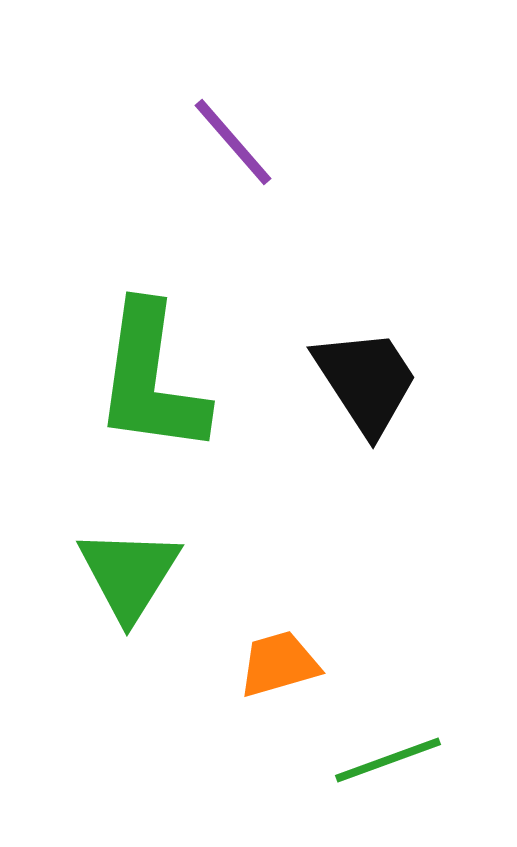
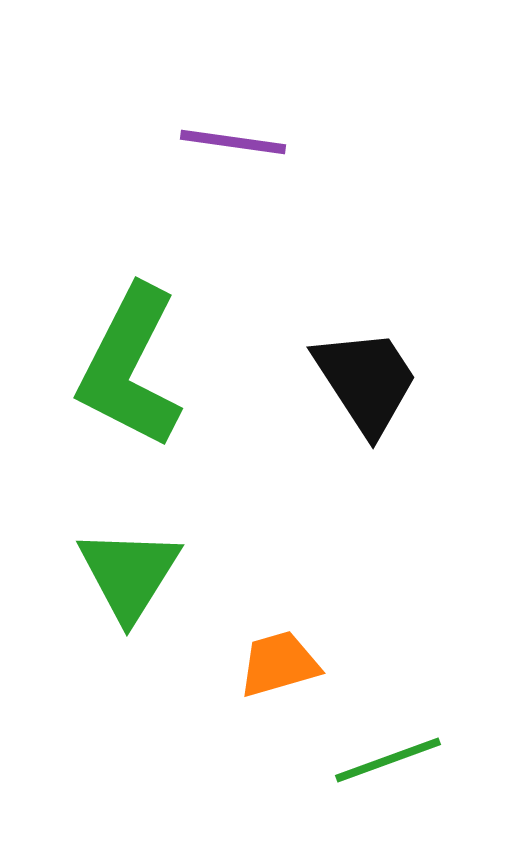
purple line: rotated 41 degrees counterclockwise
green L-shape: moved 21 px left, 12 px up; rotated 19 degrees clockwise
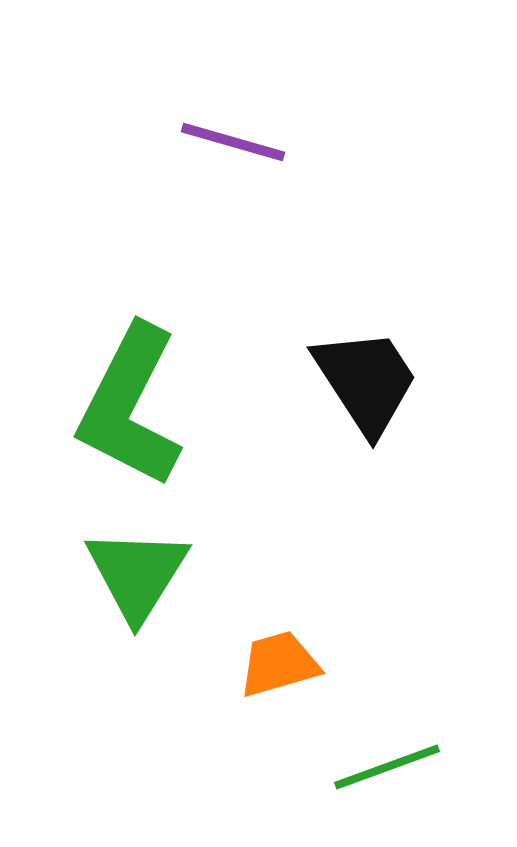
purple line: rotated 8 degrees clockwise
green L-shape: moved 39 px down
green triangle: moved 8 px right
green line: moved 1 px left, 7 px down
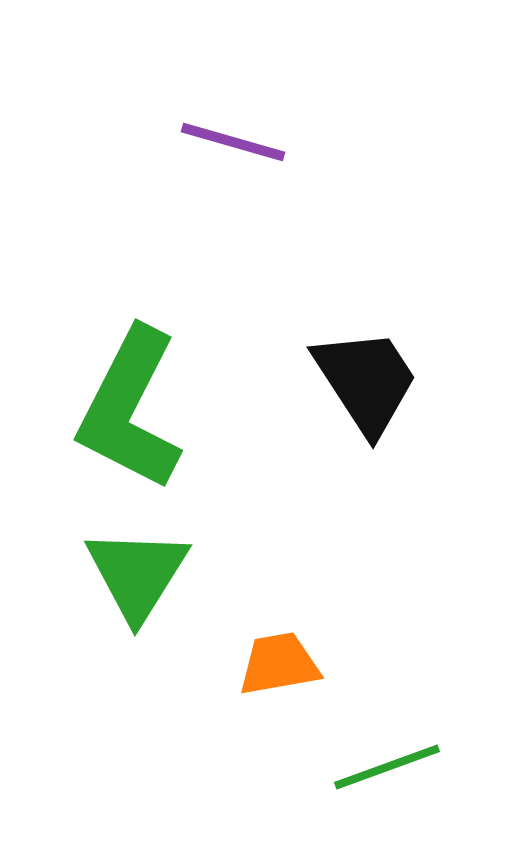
green L-shape: moved 3 px down
orange trapezoid: rotated 6 degrees clockwise
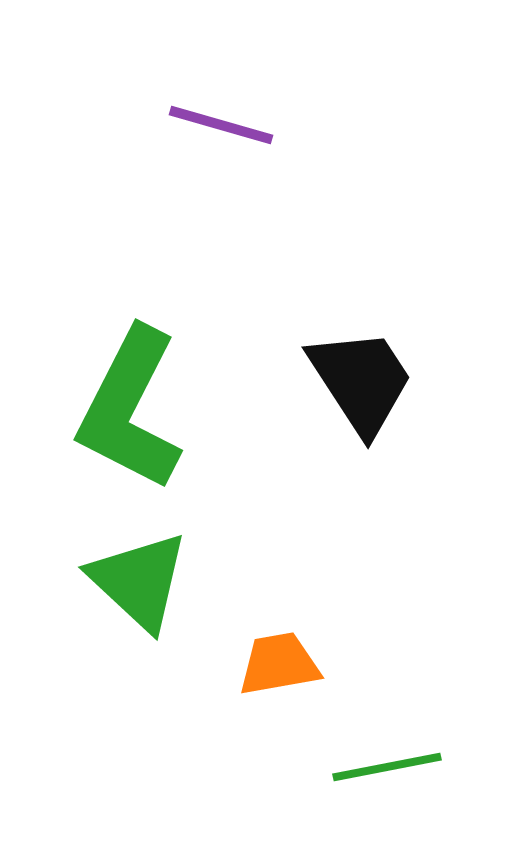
purple line: moved 12 px left, 17 px up
black trapezoid: moved 5 px left
green triangle: moved 2 px right, 7 px down; rotated 19 degrees counterclockwise
green line: rotated 9 degrees clockwise
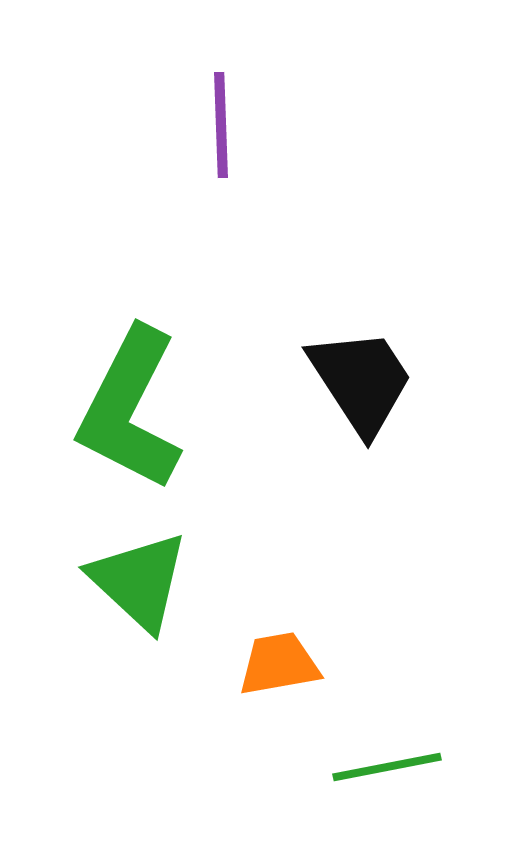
purple line: rotated 72 degrees clockwise
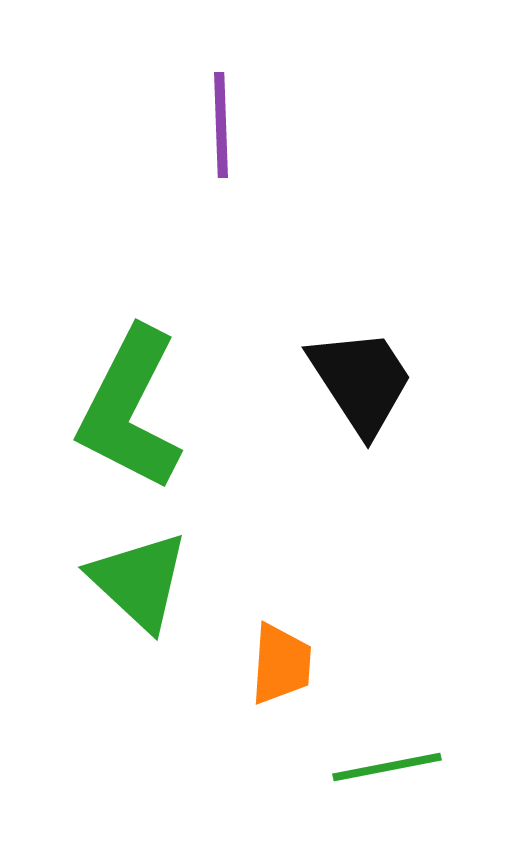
orange trapezoid: moved 2 px right; rotated 104 degrees clockwise
